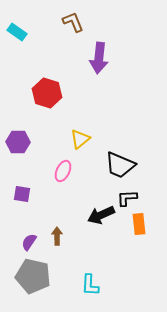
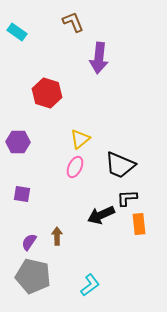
pink ellipse: moved 12 px right, 4 px up
cyan L-shape: rotated 130 degrees counterclockwise
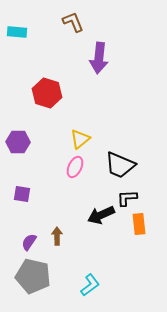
cyan rectangle: rotated 30 degrees counterclockwise
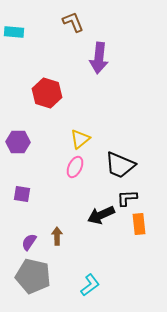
cyan rectangle: moved 3 px left
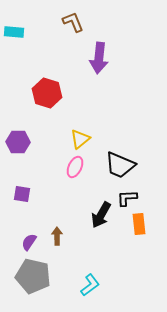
black arrow: rotated 36 degrees counterclockwise
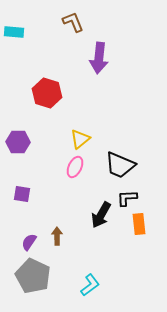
gray pentagon: rotated 12 degrees clockwise
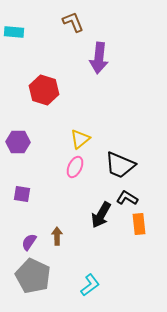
red hexagon: moved 3 px left, 3 px up
black L-shape: rotated 35 degrees clockwise
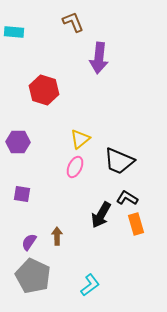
black trapezoid: moved 1 px left, 4 px up
orange rectangle: moved 3 px left; rotated 10 degrees counterclockwise
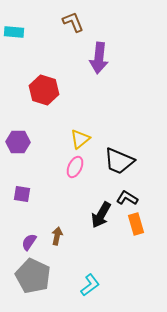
brown arrow: rotated 12 degrees clockwise
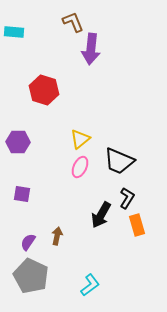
purple arrow: moved 8 px left, 9 px up
pink ellipse: moved 5 px right
black L-shape: rotated 90 degrees clockwise
orange rectangle: moved 1 px right, 1 px down
purple semicircle: moved 1 px left
gray pentagon: moved 2 px left
